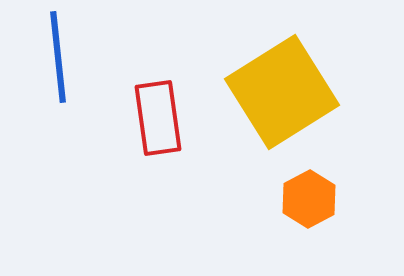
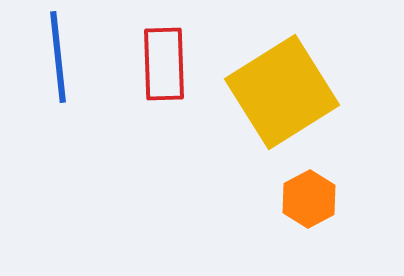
red rectangle: moved 6 px right, 54 px up; rotated 6 degrees clockwise
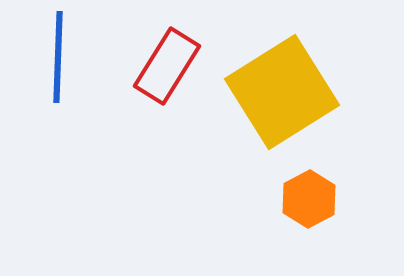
blue line: rotated 8 degrees clockwise
red rectangle: moved 3 px right, 2 px down; rotated 34 degrees clockwise
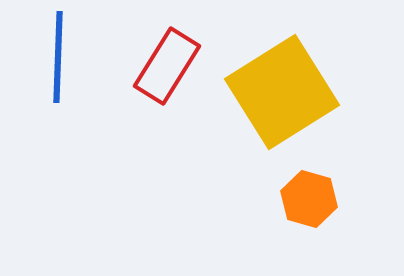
orange hexagon: rotated 16 degrees counterclockwise
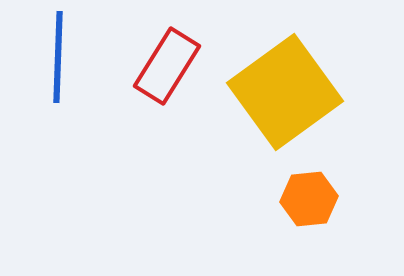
yellow square: moved 3 px right; rotated 4 degrees counterclockwise
orange hexagon: rotated 22 degrees counterclockwise
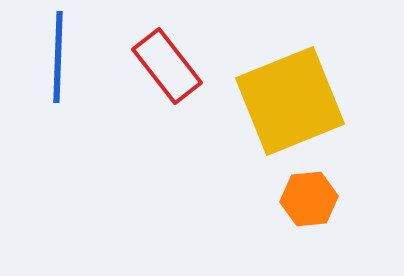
red rectangle: rotated 70 degrees counterclockwise
yellow square: moved 5 px right, 9 px down; rotated 14 degrees clockwise
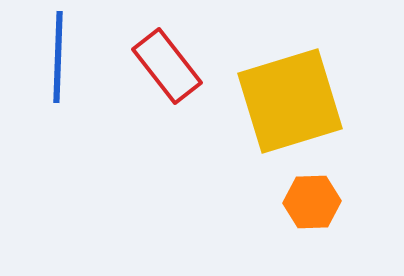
yellow square: rotated 5 degrees clockwise
orange hexagon: moved 3 px right, 3 px down; rotated 4 degrees clockwise
